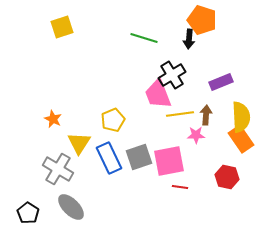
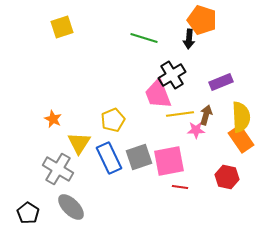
brown arrow: rotated 12 degrees clockwise
pink star: moved 5 px up
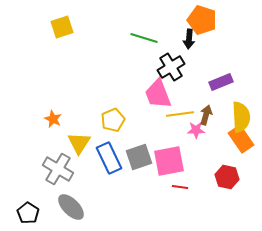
black cross: moved 1 px left, 8 px up
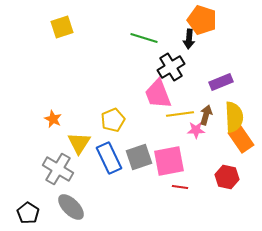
yellow semicircle: moved 7 px left
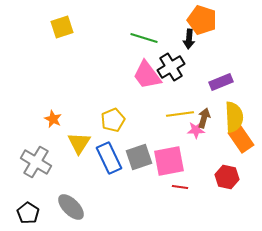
pink trapezoid: moved 11 px left, 19 px up; rotated 16 degrees counterclockwise
brown arrow: moved 2 px left, 3 px down
gray cross: moved 22 px left, 7 px up
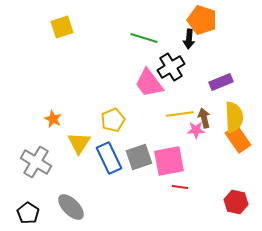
pink trapezoid: moved 2 px right, 8 px down
brown arrow: rotated 30 degrees counterclockwise
orange rectangle: moved 3 px left
red hexagon: moved 9 px right, 25 px down
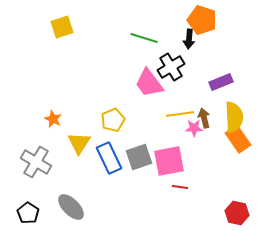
pink star: moved 2 px left, 2 px up
red hexagon: moved 1 px right, 11 px down
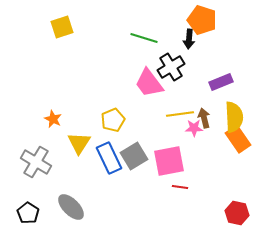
gray square: moved 5 px left, 1 px up; rotated 12 degrees counterclockwise
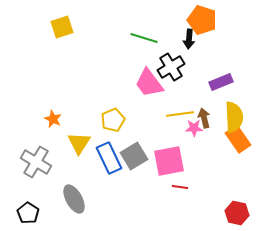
gray ellipse: moved 3 px right, 8 px up; rotated 16 degrees clockwise
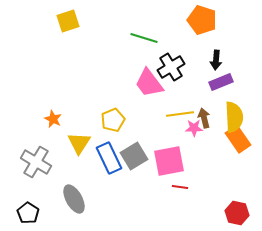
yellow square: moved 6 px right, 6 px up
black arrow: moved 27 px right, 21 px down
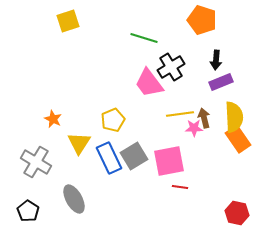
black pentagon: moved 2 px up
